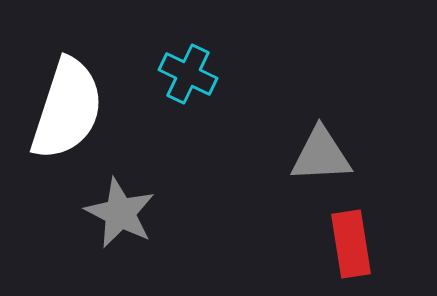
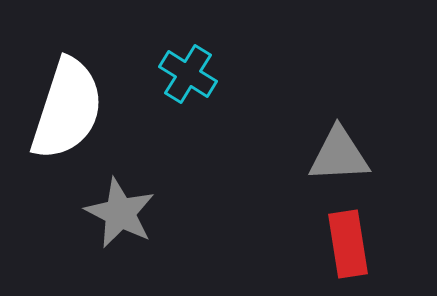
cyan cross: rotated 6 degrees clockwise
gray triangle: moved 18 px right
red rectangle: moved 3 px left
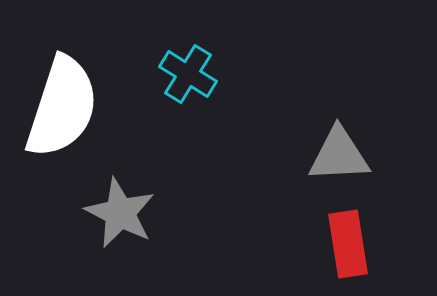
white semicircle: moved 5 px left, 2 px up
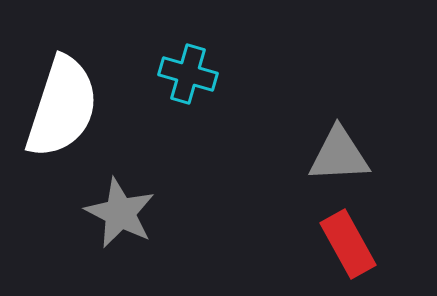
cyan cross: rotated 16 degrees counterclockwise
red rectangle: rotated 20 degrees counterclockwise
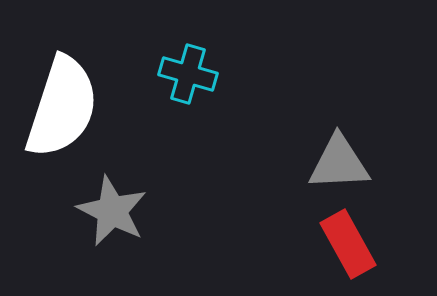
gray triangle: moved 8 px down
gray star: moved 8 px left, 2 px up
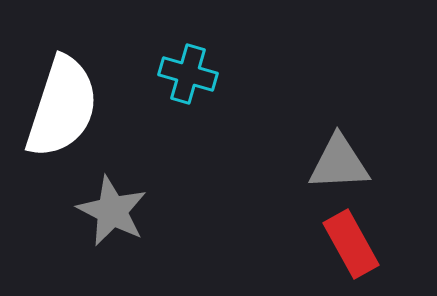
red rectangle: moved 3 px right
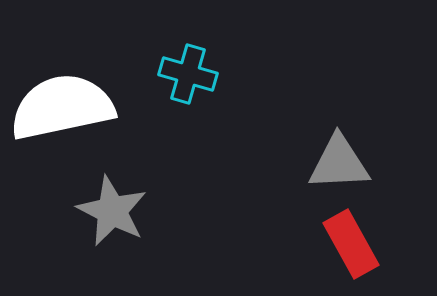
white semicircle: rotated 120 degrees counterclockwise
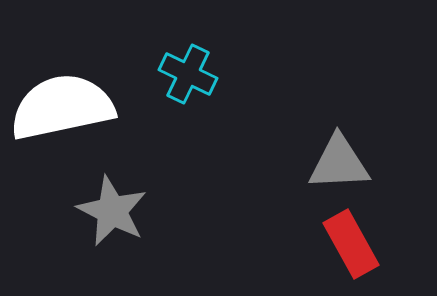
cyan cross: rotated 10 degrees clockwise
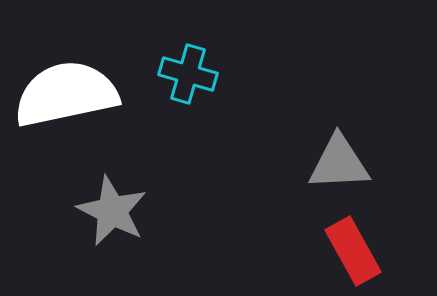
cyan cross: rotated 10 degrees counterclockwise
white semicircle: moved 4 px right, 13 px up
red rectangle: moved 2 px right, 7 px down
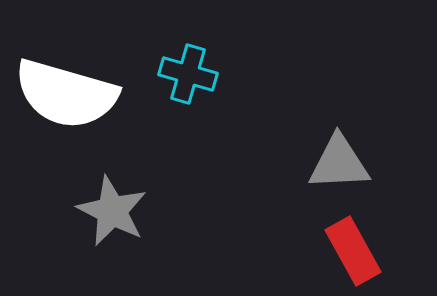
white semicircle: rotated 152 degrees counterclockwise
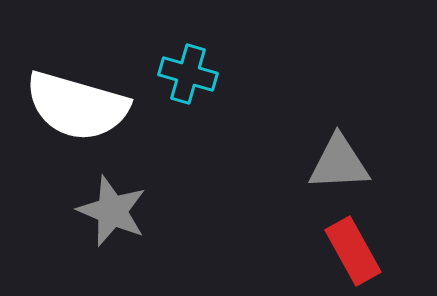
white semicircle: moved 11 px right, 12 px down
gray star: rotated 4 degrees counterclockwise
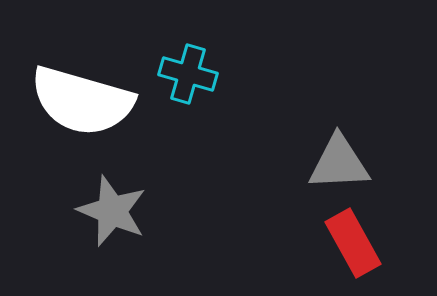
white semicircle: moved 5 px right, 5 px up
red rectangle: moved 8 px up
